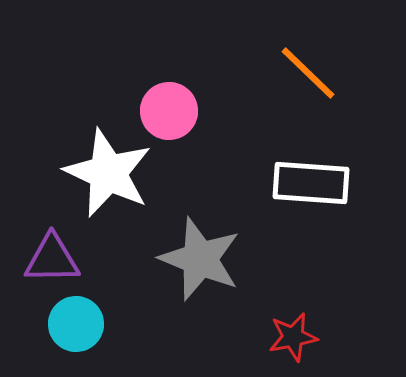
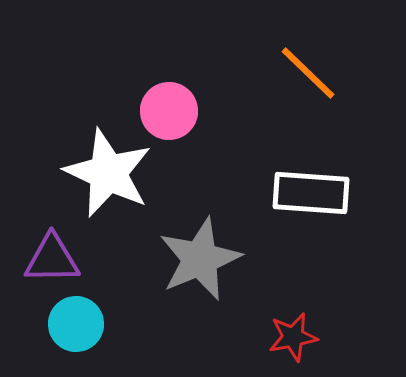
white rectangle: moved 10 px down
gray star: rotated 28 degrees clockwise
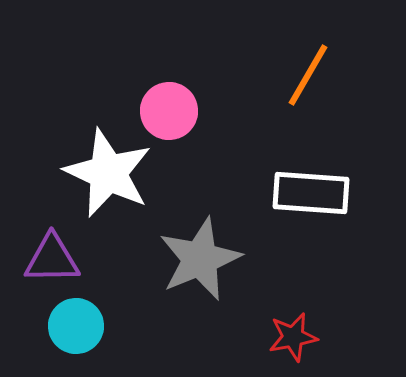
orange line: moved 2 px down; rotated 76 degrees clockwise
cyan circle: moved 2 px down
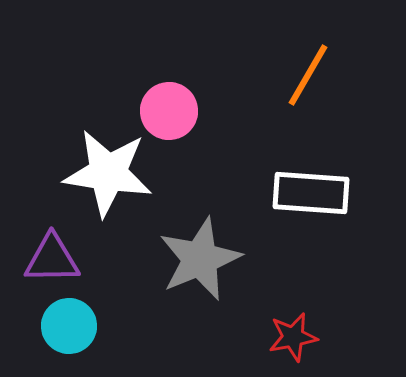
white star: rotated 16 degrees counterclockwise
cyan circle: moved 7 px left
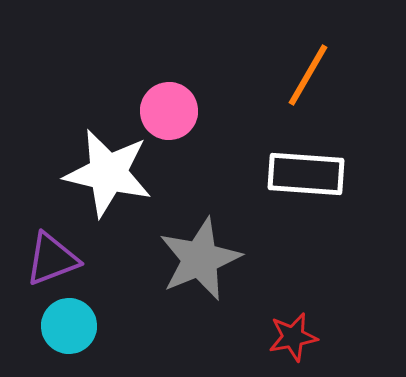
white star: rotated 4 degrees clockwise
white rectangle: moved 5 px left, 19 px up
purple triangle: rotated 20 degrees counterclockwise
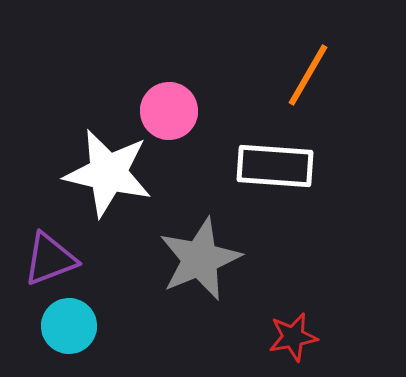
white rectangle: moved 31 px left, 8 px up
purple triangle: moved 2 px left
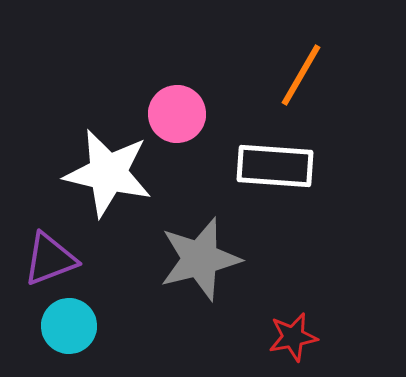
orange line: moved 7 px left
pink circle: moved 8 px right, 3 px down
gray star: rotated 8 degrees clockwise
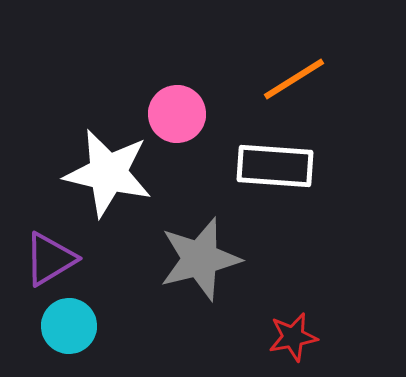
orange line: moved 7 px left, 4 px down; rotated 28 degrees clockwise
purple triangle: rotated 10 degrees counterclockwise
